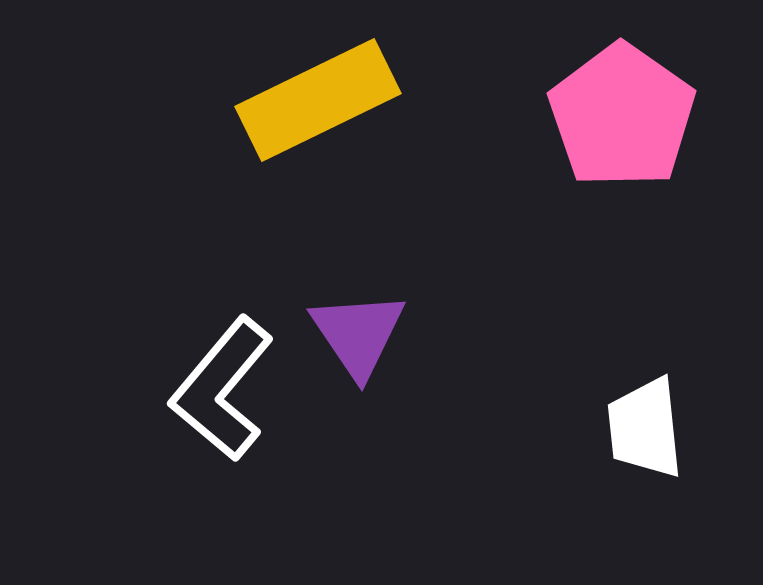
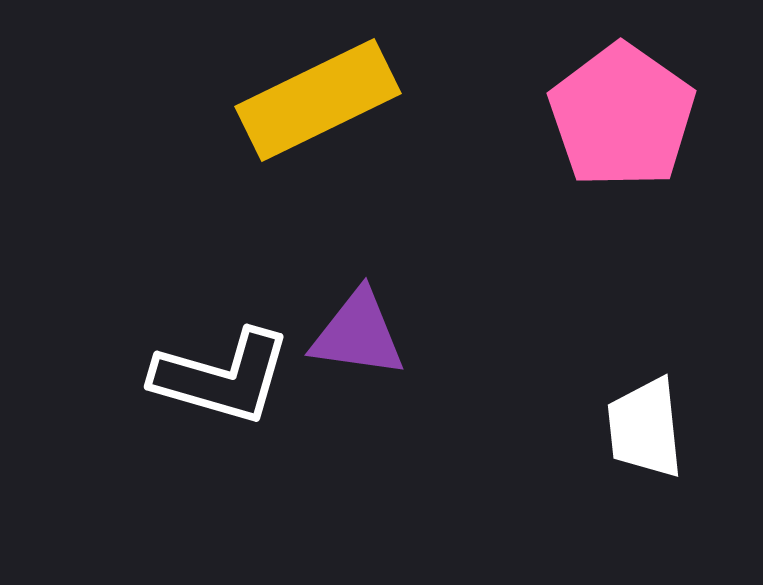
purple triangle: rotated 48 degrees counterclockwise
white L-shape: moved 12 px up; rotated 114 degrees counterclockwise
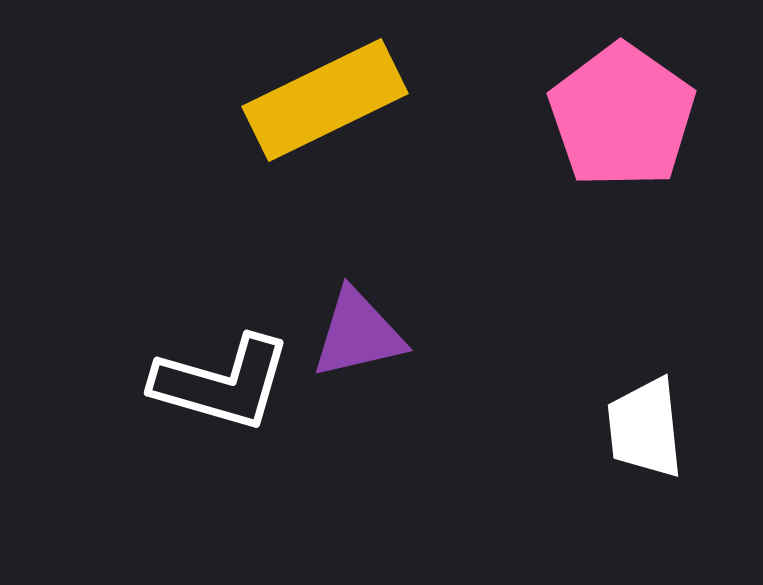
yellow rectangle: moved 7 px right
purple triangle: rotated 21 degrees counterclockwise
white L-shape: moved 6 px down
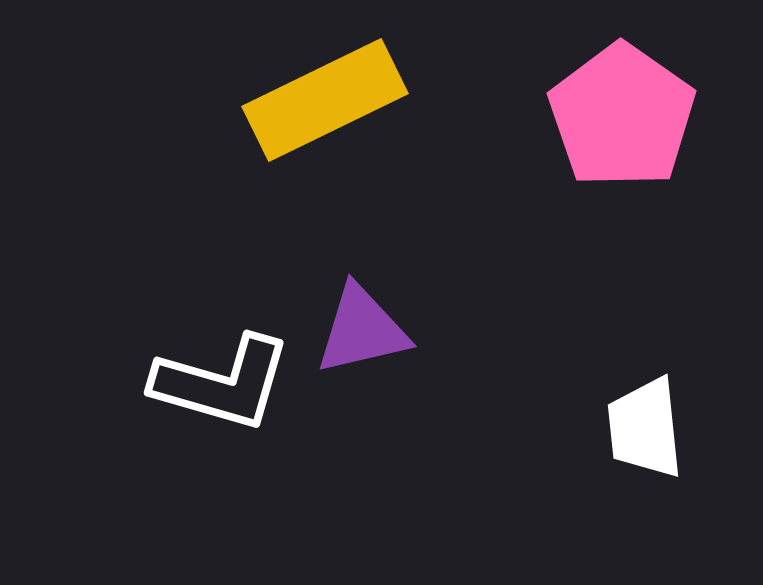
purple triangle: moved 4 px right, 4 px up
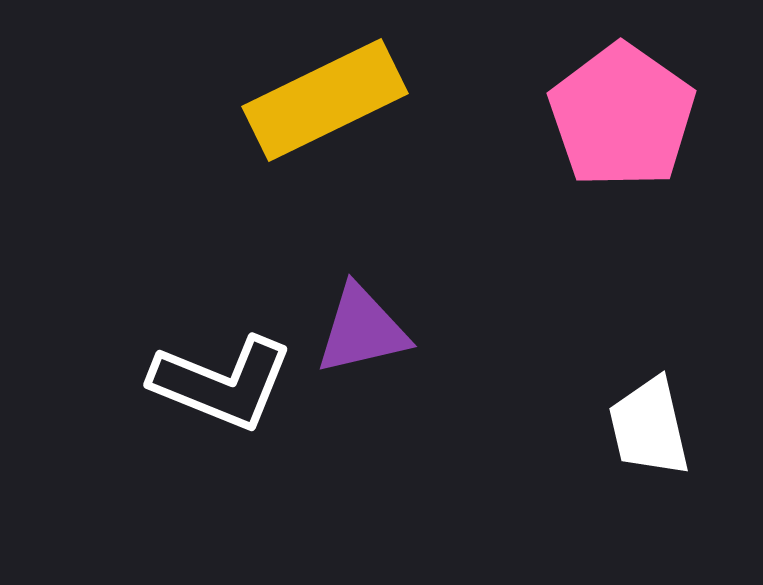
white L-shape: rotated 6 degrees clockwise
white trapezoid: moved 4 px right, 1 px up; rotated 7 degrees counterclockwise
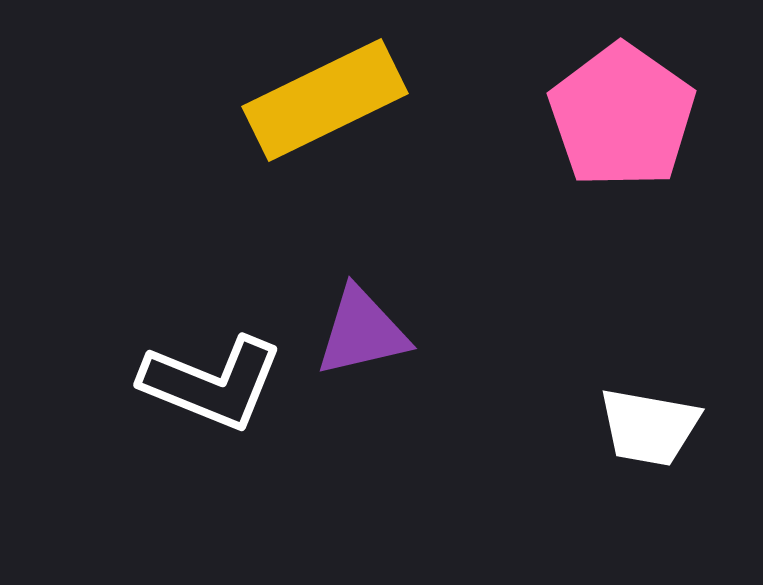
purple triangle: moved 2 px down
white L-shape: moved 10 px left
white trapezoid: rotated 67 degrees counterclockwise
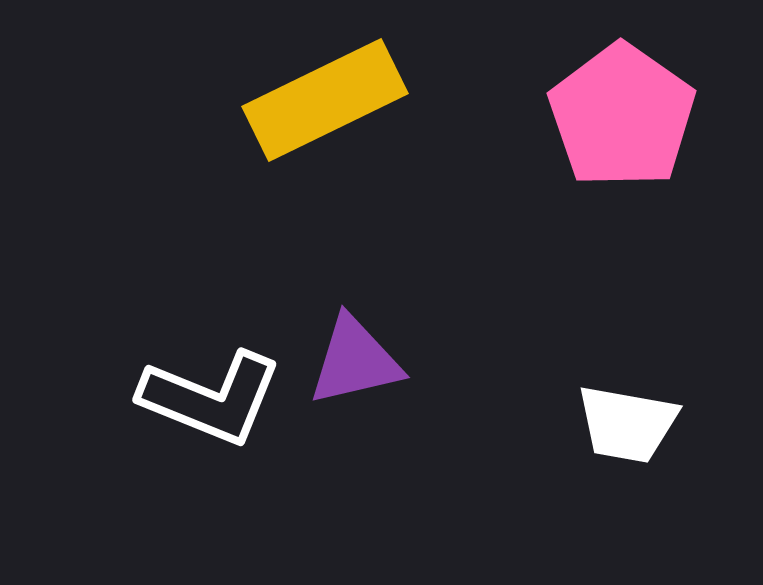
purple triangle: moved 7 px left, 29 px down
white L-shape: moved 1 px left, 15 px down
white trapezoid: moved 22 px left, 3 px up
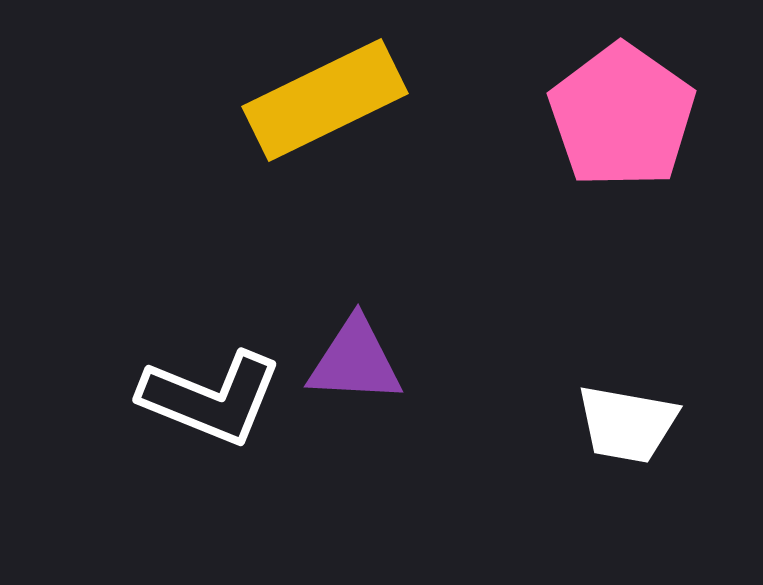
purple triangle: rotated 16 degrees clockwise
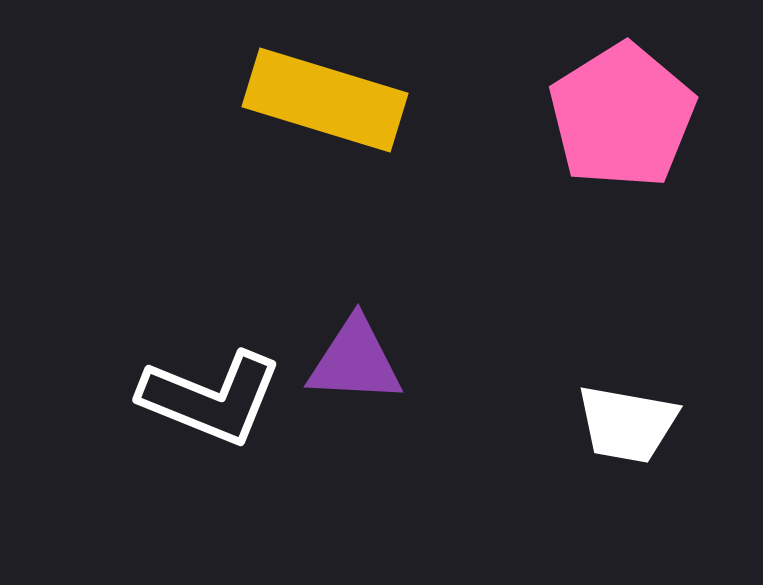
yellow rectangle: rotated 43 degrees clockwise
pink pentagon: rotated 5 degrees clockwise
